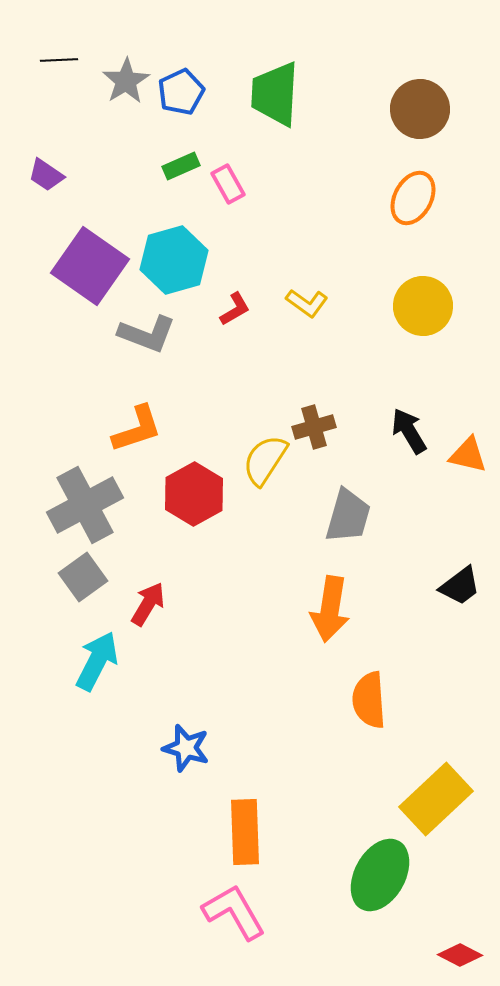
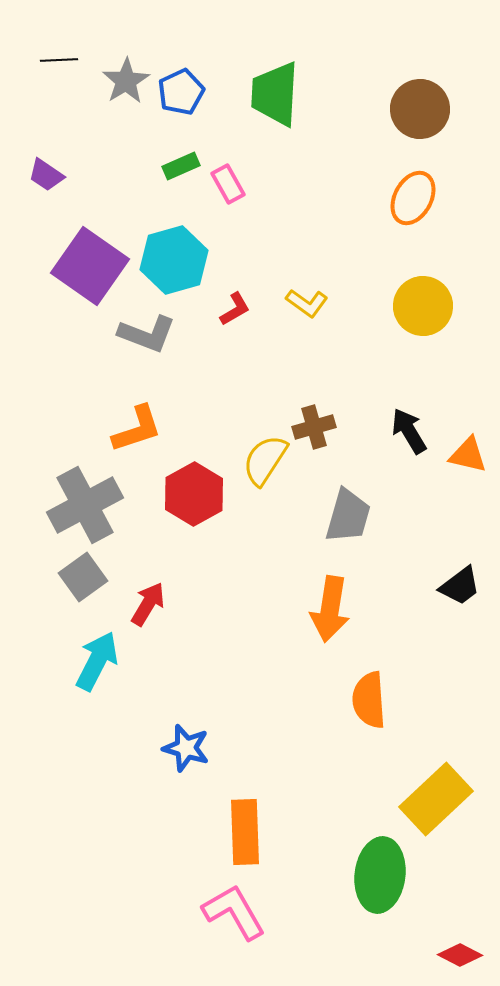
green ellipse: rotated 22 degrees counterclockwise
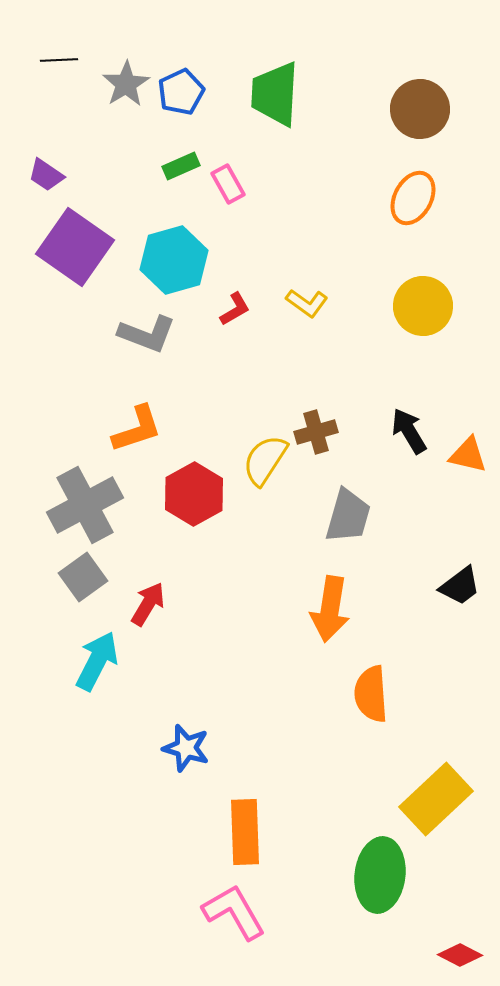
gray star: moved 3 px down
purple square: moved 15 px left, 19 px up
brown cross: moved 2 px right, 5 px down
orange semicircle: moved 2 px right, 6 px up
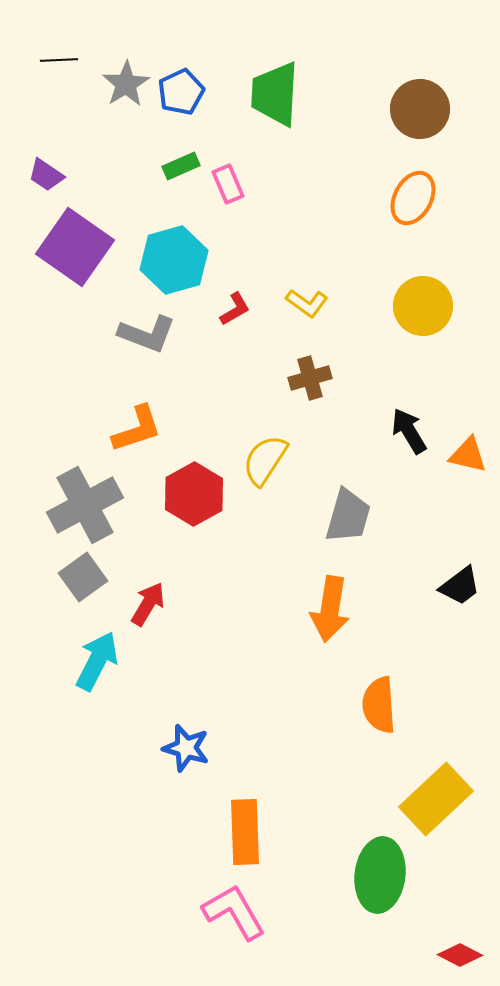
pink rectangle: rotated 6 degrees clockwise
brown cross: moved 6 px left, 54 px up
orange semicircle: moved 8 px right, 11 px down
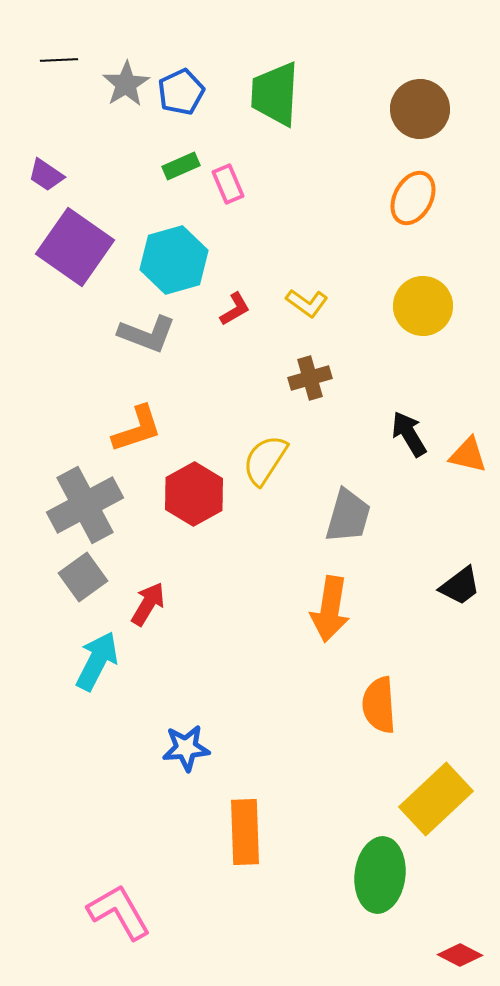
black arrow: moved 3 px down
blue star: rotated 21 degrees counterclockwise
pink L-shape: moved 115 px left
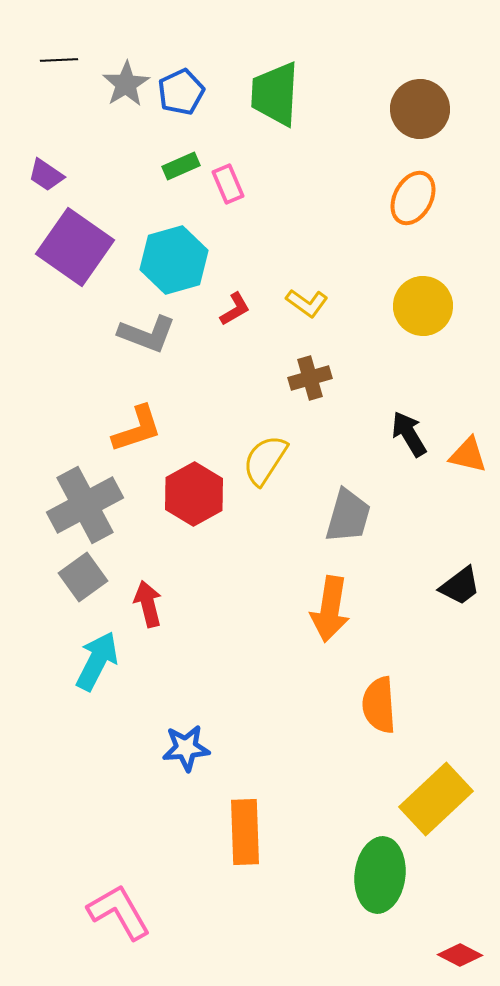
red arrow: rotated 45 degrees counterclockwise
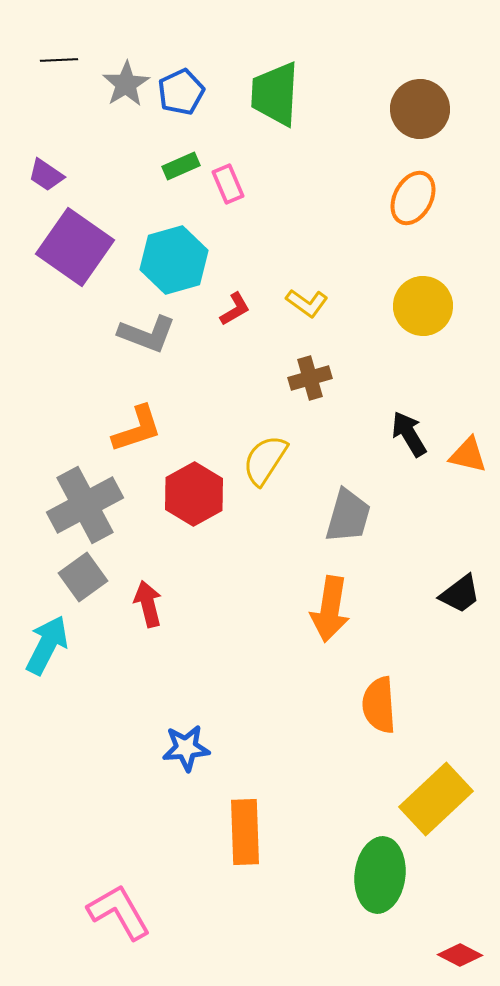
black trapezoid: moved 8 px down
cyan arrow: moved 50 px left, 16 px up
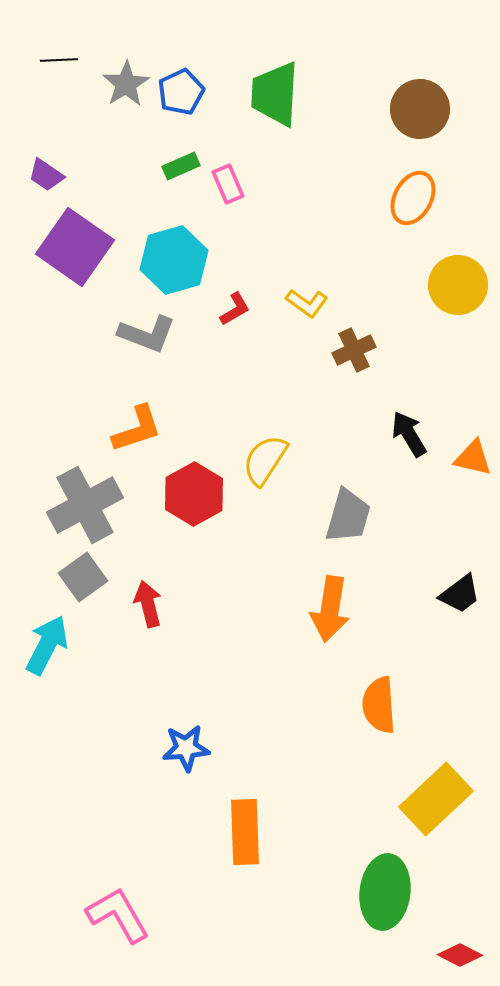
yellow circle: moved 35 px right, 21 px up
brown cross: moved 44 px right, 28 px up; rotated 9 degrees counterclockwise
orange triangle: moved 5 px right, 3 px down
green ellipse: moved 5 px right, 17 px down
pink L-shape: moved 1 px left, 3 px down
